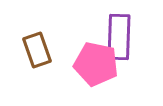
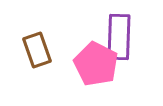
pink pentagon: rotated 15 degrees clockwise
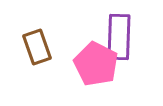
brown rectangle: moved 3 px up
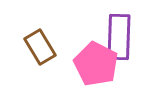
brown rectangle: moved 3 px right; rotated 12 degrees counterclockwise
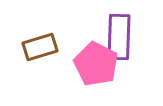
brown rectangle: rotated 76 degrees counterclockwise
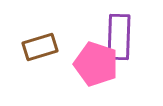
pink pentagon: rotated 9 degrees counterclockwise
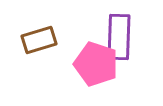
brown rectangle: moved 1 px left, 7 px up
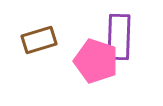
pink pentagon: moved 3 px up
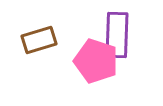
purple rectangle: moved 2 px left, 2 px up
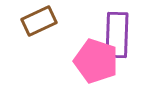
brown rectangle: moved 19 px up; rotated 8 degrees counterclockwise
